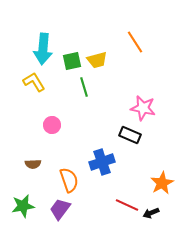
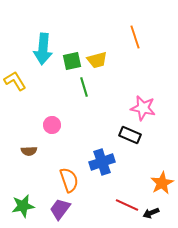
orange line: moved 5 px up; rotated 15 degrees clockwise
yellow L-shape: moved 19 px left, 1 px up
brown semicircle: moved 4 px left, 13 px up
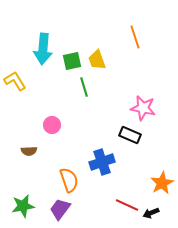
yellow trapezoid: rotated 85 degrees clockwise
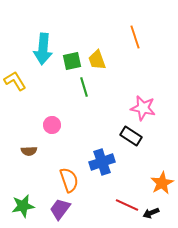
black rectangle: moved 1 px right, 1 px down; rotated 10 degrees clockwise
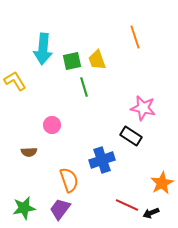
brown semicircle: moved 1 px down
blue cross: moved 2 px up
green star: moved 1 px right, 2 px down
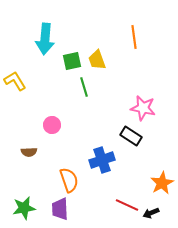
orange line: moved 1 px left; rotated 10 degrees clockwise
cyan arrow: moved 2 px right, 10 px up
purple trapezoid: rotated 40 degrees counterclockwise
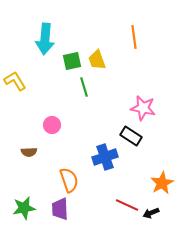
blue cross: moved 3 px right, 3 px up
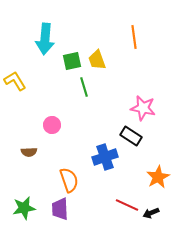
orange star: moved 4 px left, 6 px up
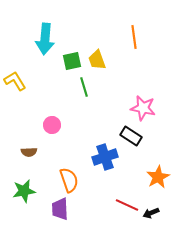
green star: moved 17 px up
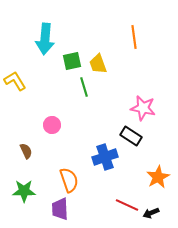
yellow trapezoid: moved 1 px right, 4 px down
brown semicircle: moved 3 px left, 1 px up; rotated 112 degrees counterclockwise
green star: rotated 10 degrees clockwise
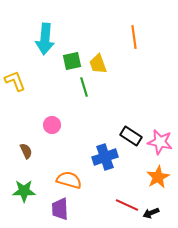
yellow L-shape: rotated 10 degrees clockwise
pink star: moved 17 px right, 34 px down
orange semicircle: rotated 55 degrees counterclockwise
